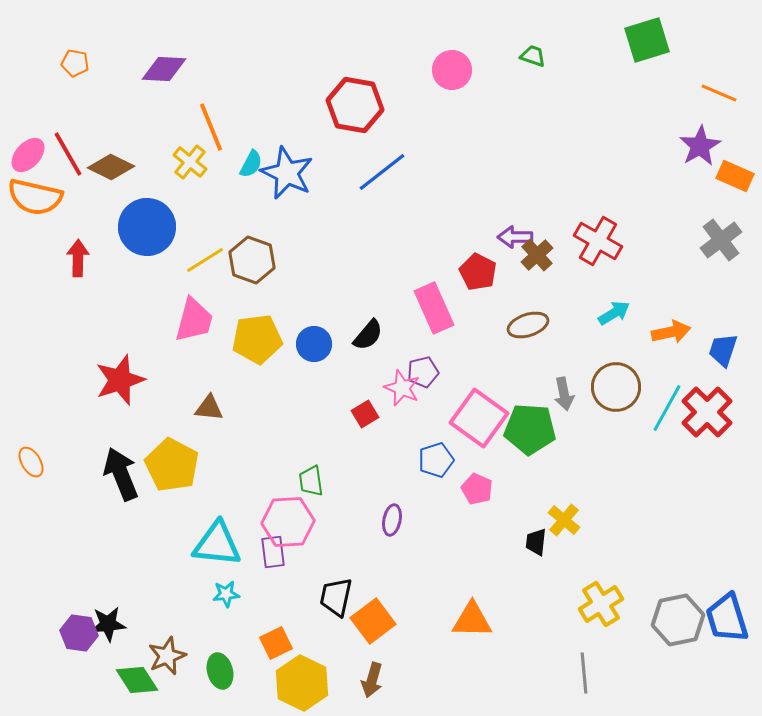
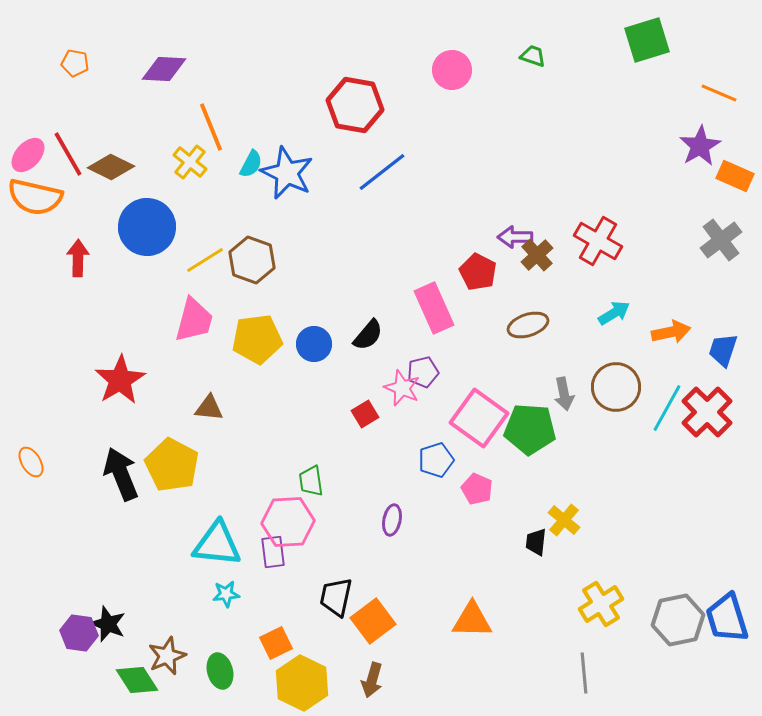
red star at (120, 380): rotated 12 degrees counterclockwise
black star at (108, 624): rotated 27 degrees clockwise
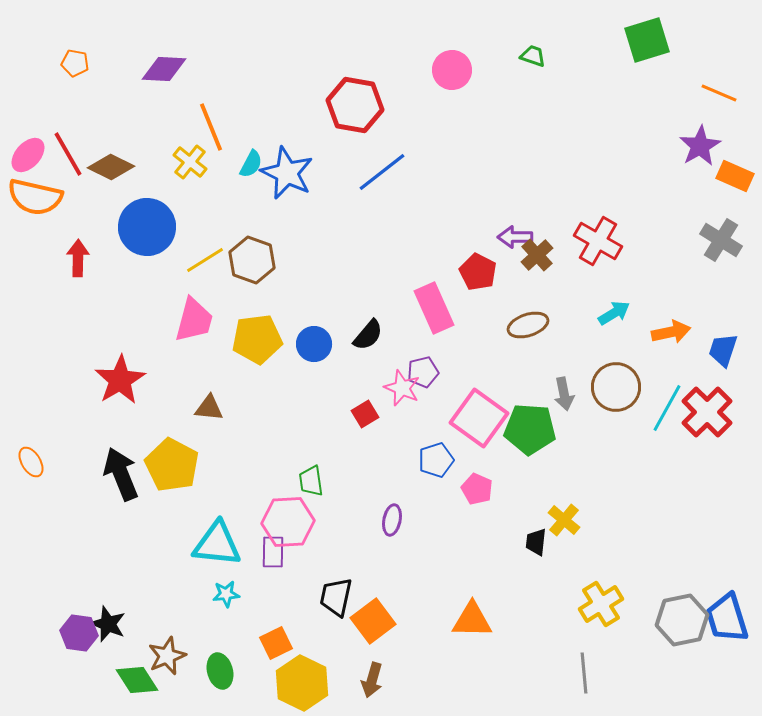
gray cross at (721, 240): rotated 21 degrees counterclockwise
purple rectangle at (273, 552): rotated 8 degrees clockwise
gray hexagon at (678, 620): moved 4 px right
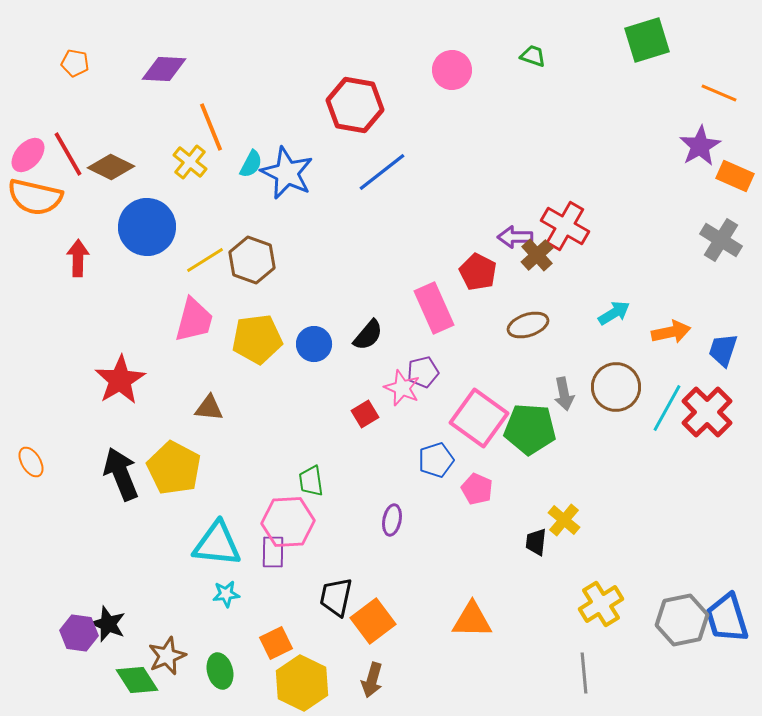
red cross at (598, 241): moved 33 px left, 15 px up
yellow pentagon at (172, 465): moved 2 px right, 3 px down
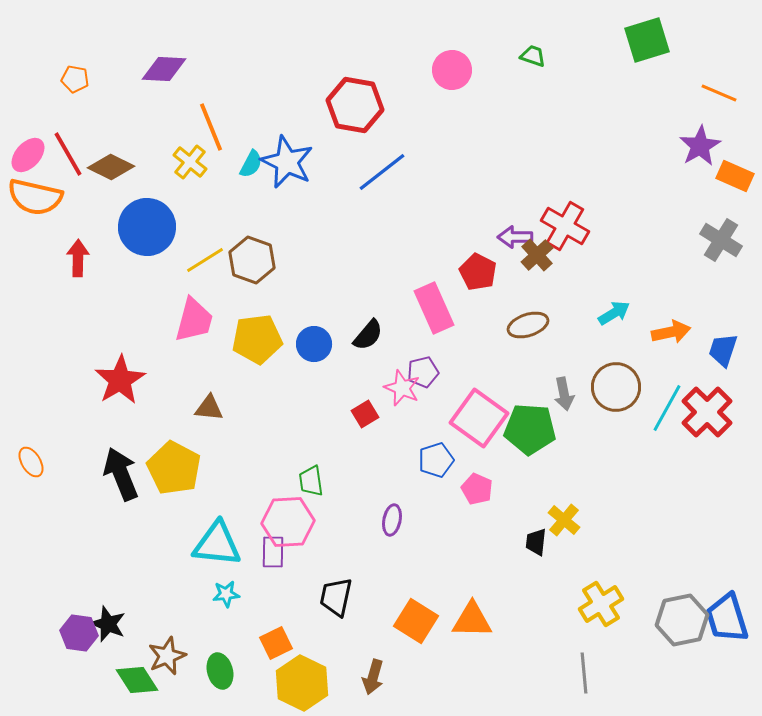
orange pentagon at (75, 63): moved 16 px down
blue star at (287, 173): moved 11 px up
orange square at (373, 621): moved 43 px right; rotated 21 degrees counterclockwise
brown arrow at (372, 680): moved 1 px right, 3 px up
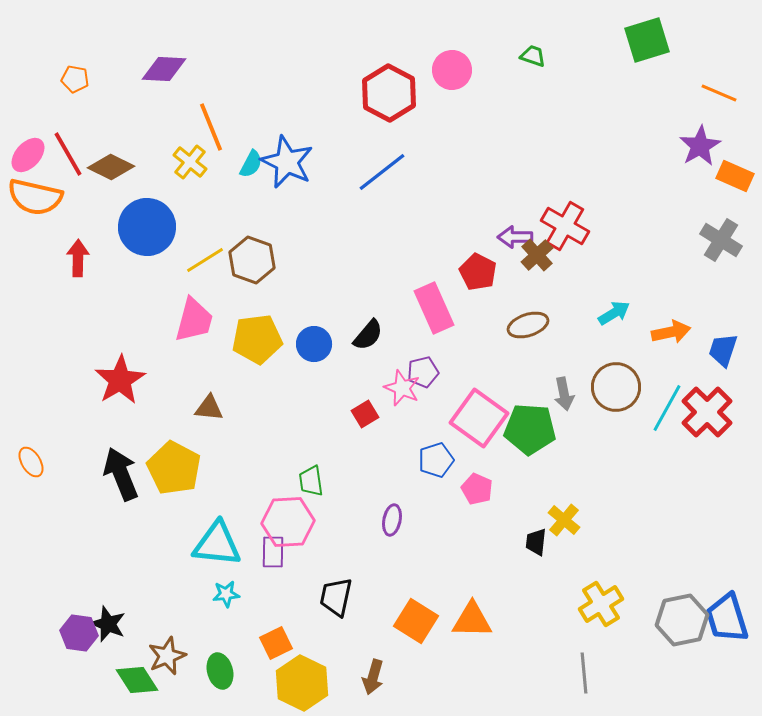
red hexagon at (355, 105): moved 34 px right, 12 px up; rotated 18 degrees clockwise
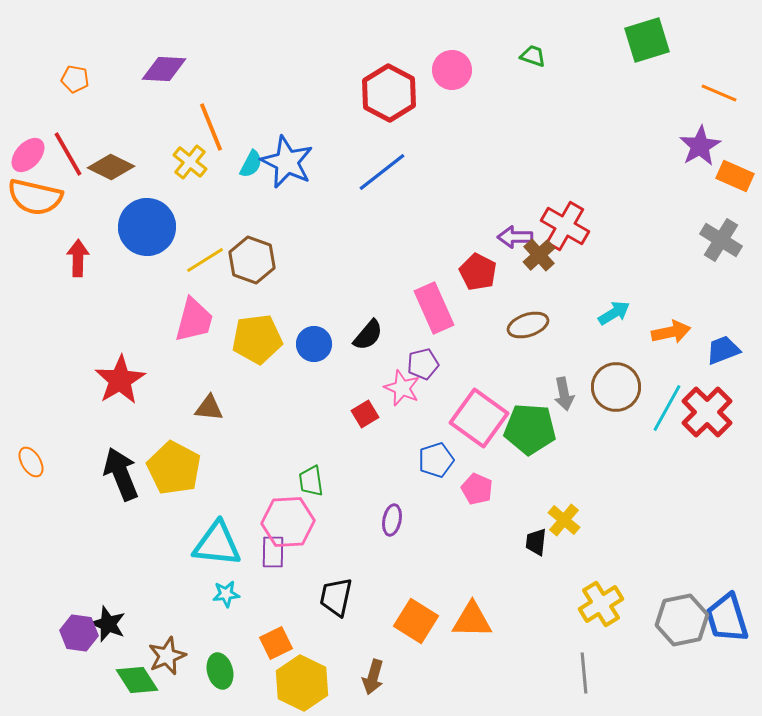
brown cross at (537, 255): moved 2 px right
blue trapezoid at (723, 350): rotated 51 degrees clockwise
purple pentagon at (423, 372): moved 8 px up
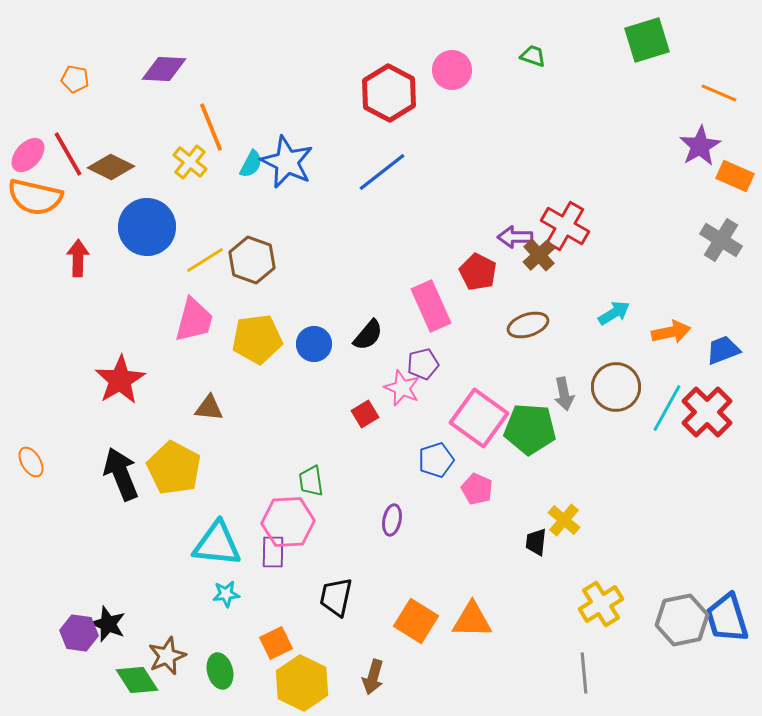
pink rectangle at (434, 308): moved 3 px left, 2 px up
